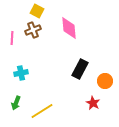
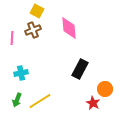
orange circle: moved 8 px down
green arrow: moved 1 px right, 3 px up
yellow line: moved 2 px left, 10 px up
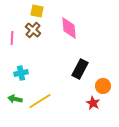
yellow square: rotated 16 degrees counterclockwise
brown cross: rotated 28 degrees counterclockwise
orange circle: moved 2 px left, 3 px up
green arrow: moved 2 px left, 1 px up; rotated 80 degrees clockwise
